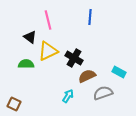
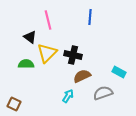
yellow triangle: moved 1 px left, 2 px down; rotated 20 degrees counterclockwise
black cross: moved 1 px left, 3 px up; rotated 18 degrees counterclockwise
brown semicircle: moved 5 px left
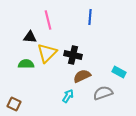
black triangle: rotated 32 degrees counterclockwise
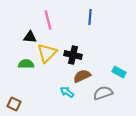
cyan arrow: moved 1 px left, 4 px up; rotated 88 degrees counterclockwise
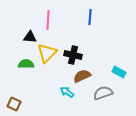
pink line: rotated 18 degrees clockwise
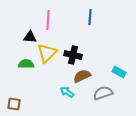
brown square: rotated 16 degrees counterclockwise
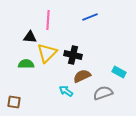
blue line: rotated 63 degrees clockwise
cyan arrow: moved 1 px left, 1 px up
brown square: moved 2 px up
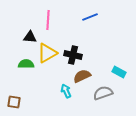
yellow triangle: rotated 15 degrees clockwise
cyan arrow: rotated 32 degrees clockwise
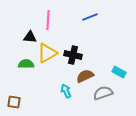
brown semicircle: moved 3 px right
